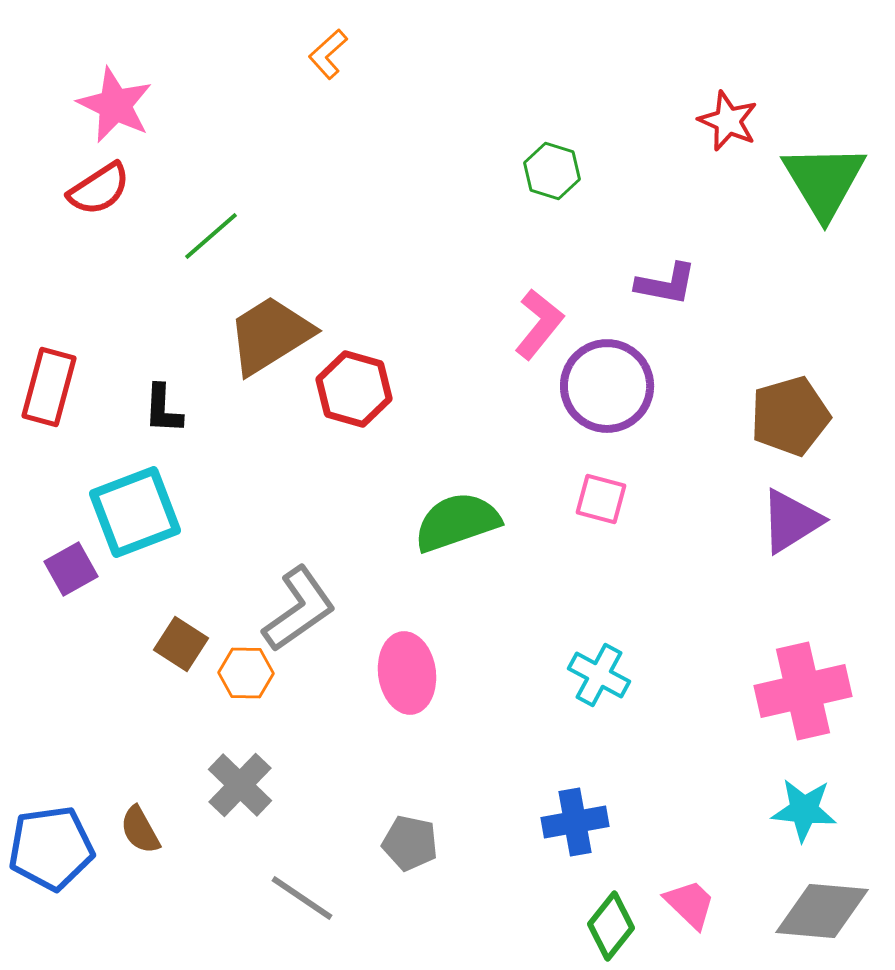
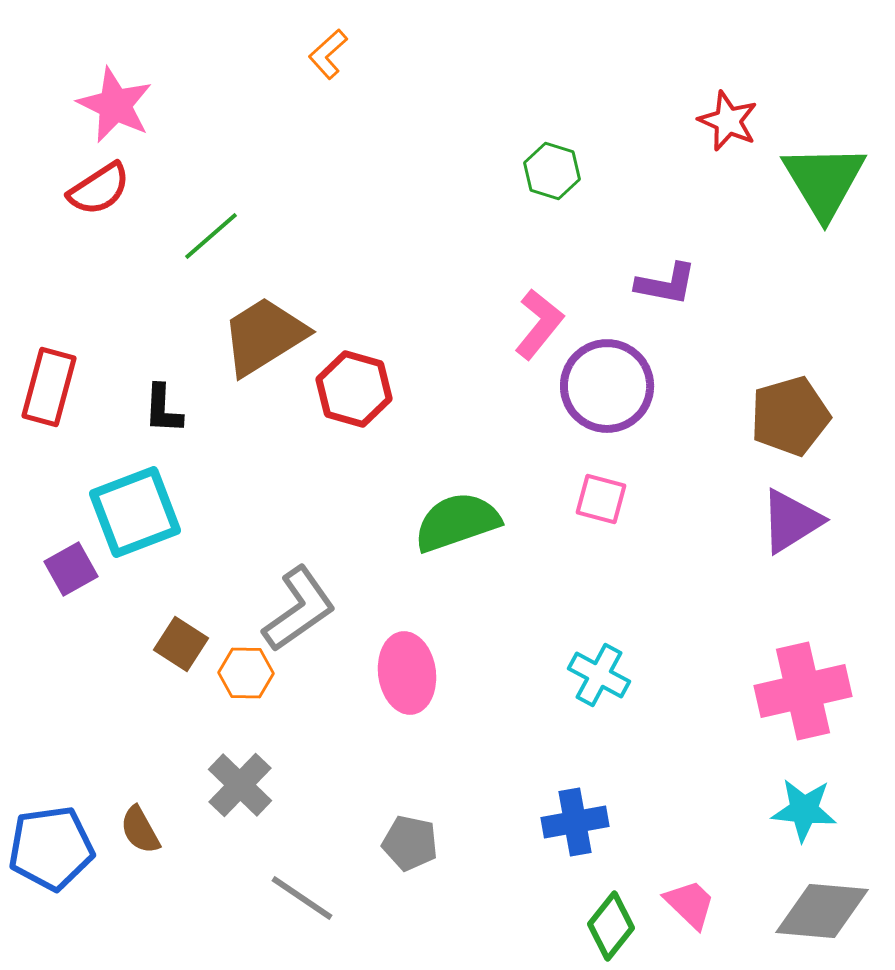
brown trapezoid: moved 6 px left, 1 px down
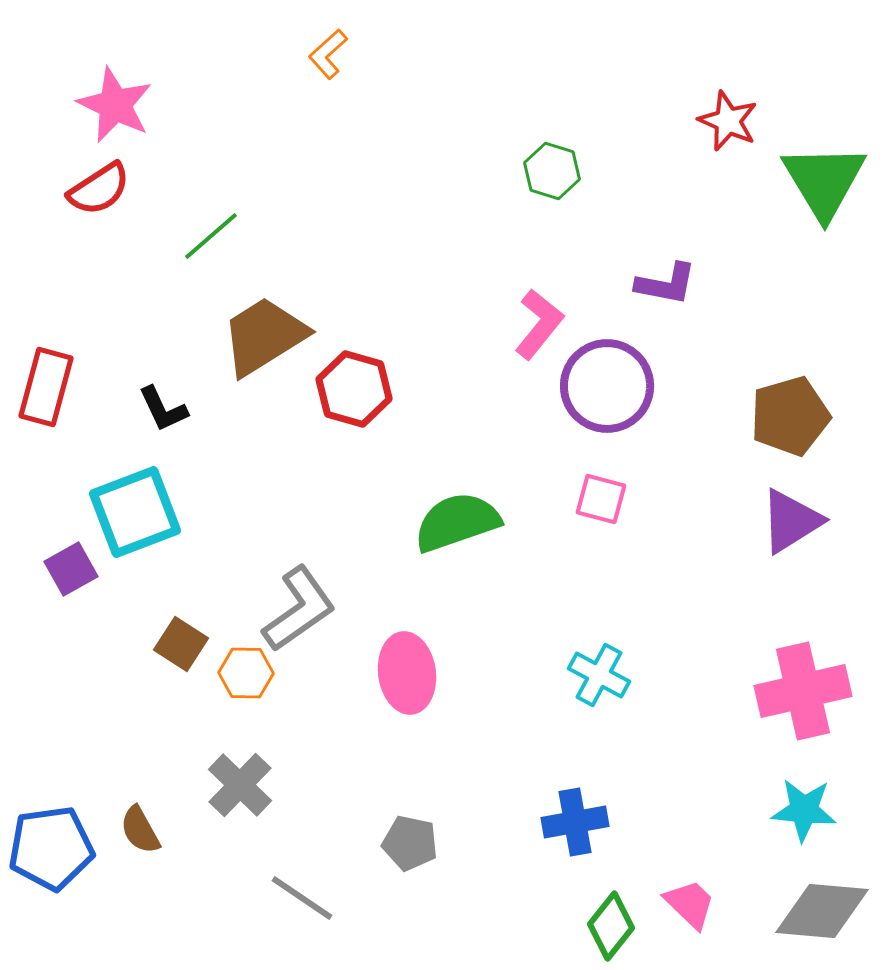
red rectangle: moved 3 px left
black L-shape: rotated 28 degrees counterclockwise
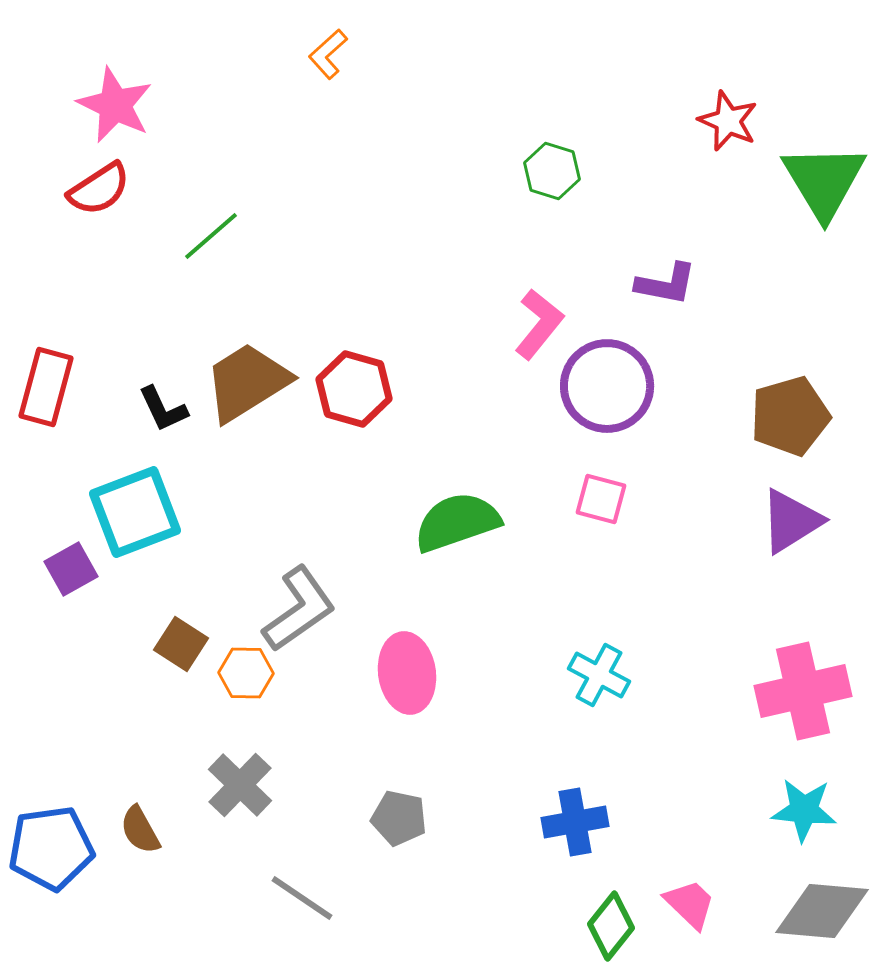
brown trapezoid: moved 17 px left, 46 px down
gray pentagon: moved 11 px left, 25 px up
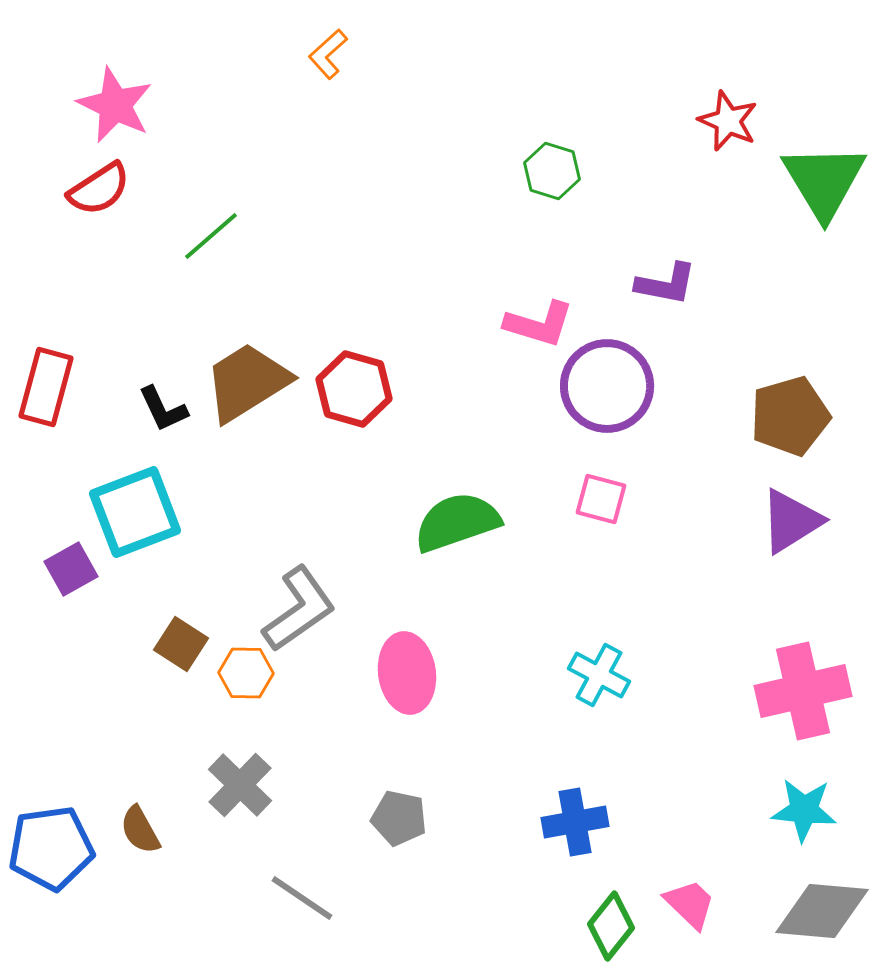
pink L-shape: rotated 68 degrees clockwise
